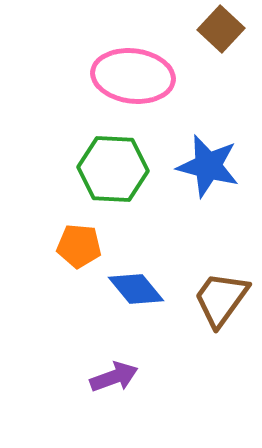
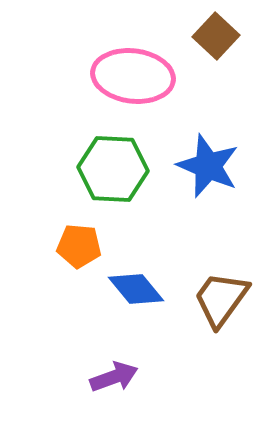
brown square: moved 5 px left, 7 px down
blue star: rotated 8 degrees clockwise
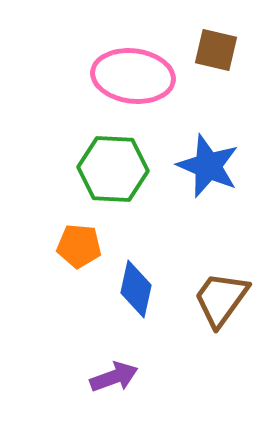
brown square: moved 14 px down; rotated 30 degrees counterclockwise
blue diamond: rotated 52 degrees clockwise
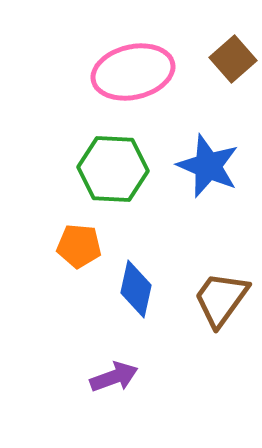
brown square: moved 17 px right, 9 px down; rotated 36 degrees clockwise
pink ellipse: moved 4 px up; rotated 20 degrees counterclockwise
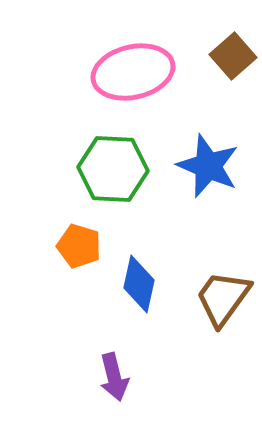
brown square: moved 3 px up
orange pentagon: rotated 12 degrees clockwise
blue diamond: moved 3 px right, 5 px up
brown trapezoid: moved 2 px right, 1 px up
purple arrow: rotated 96 degrees clockwise
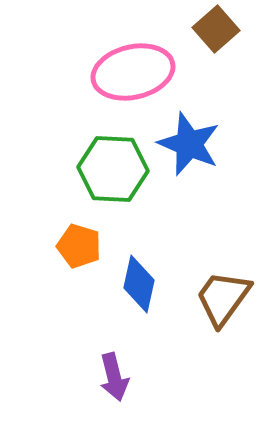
brown square: moved 17 px left, 27 px up
blue star: moved 19 px left, 22 px up
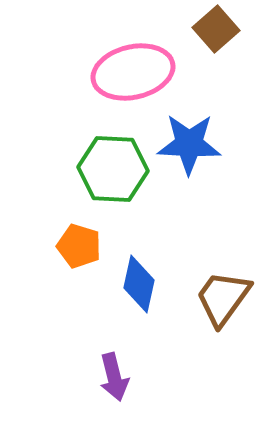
blue star: rotated 20 degrees counterclockwise
